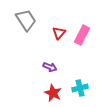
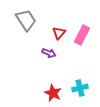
purple arrow: moved 1 px left, 14 px up
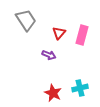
pink rectangle: rotated 12 degrees counterclockwise
purple arrow: moved 2 px down
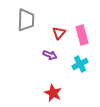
gray trapezoid: rotated 35 degrees clockwise
pink rectangle: rotated 30 degrees counterclockwise
purple arrow: moved 1 px right
cyan cross: moved 24 px up; rotated 14 degrees counterclockwise
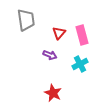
gray trapezoid: rotated 10 degrees counterclockwise
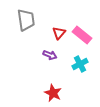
pink rectangle: rotated 36 degrees counterclockwise
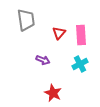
pink rectangle: moved 1 px left; rotated 48 degrees clockwise
purple arrow: moved 7 px left, 5 px down
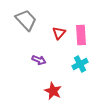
gray trapezoid: rotated 35 degrees counterclockwise
purple arrow: moved 4 px left
red star: moved 2 px up
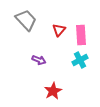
red triangle: moved 3 px up
cyan cross: moved 4 px up
red star: rotated 18 degrees clockwise
